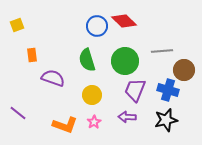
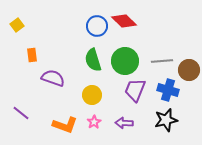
yellow square: rotated 16 degrees counterclockwise
gray line: moved 10 px down
green semicircle: moved 6 px right
brown circle: moved 5 px right
purple line: moved 3 px right
purple arrow: moved 3 px left, 6 px down
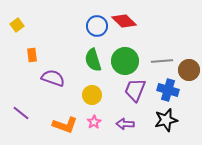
purple arrow: moved 1 px right, 1 px down
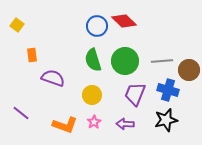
yellow square: rotated 16 degrees counterclockwise
purple trapezoid: moved 4 px down
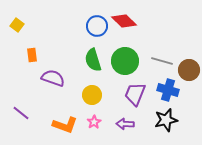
gray line: rotated 20 degrees clockwise
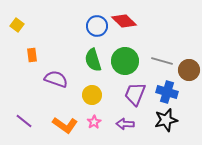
purple semicircle: moved 3 px right, 1 px down
blue cross: moved 1 px left, 2 px down
purple line: moved 3 px right, 8 px down
orange L-shape: rotated 15 degrees clockwise
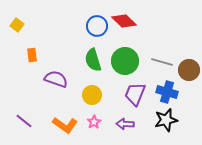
gray line: moved 1 px down
